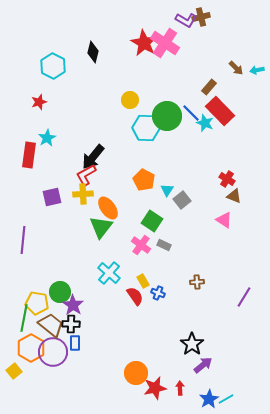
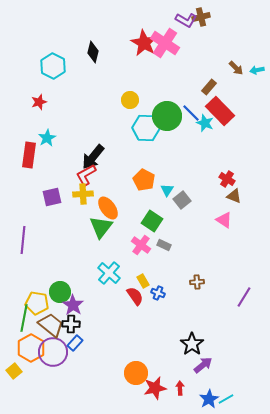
blue rectangle at (75, 343): rotated 42 degrees clockwise
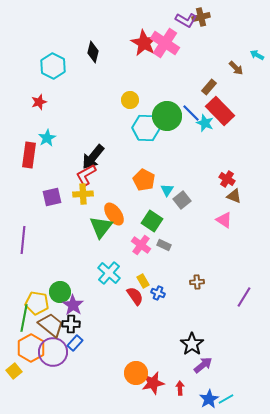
cyan arrow at (257, 70): moved 15 px up; rotated 40 degrees clockwise
orange ellipse at (108, 208): moved 6 px right, 6 px down
red star at (155, 388): moved 2 px left, 5 px up
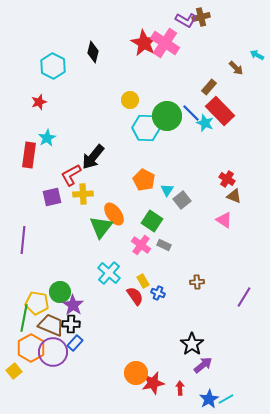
red L-shape at (86, 175): moved 15 px left
brown trapezoid at (51, 325): rotated 16 degrees counterclockwise
